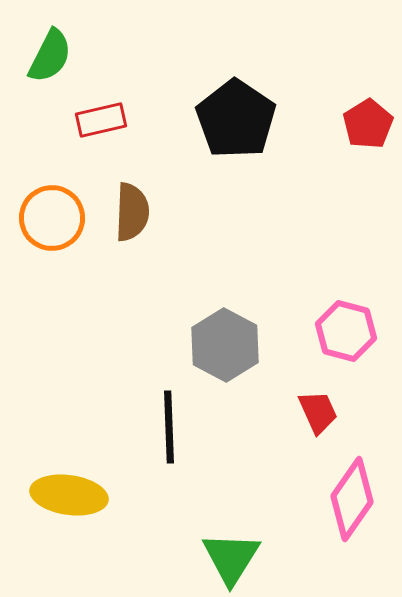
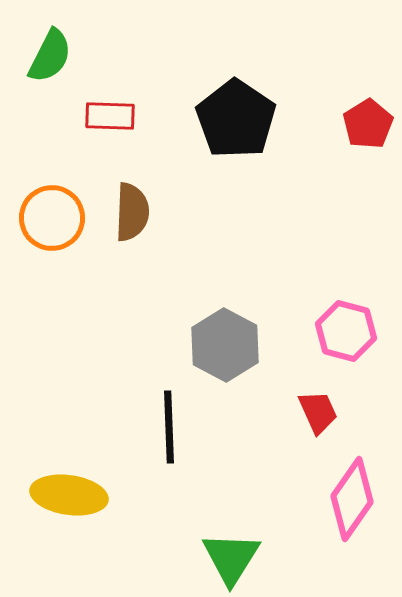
red rectangle: moved 9 px right, 4 px up; rotated 15 degrees clockwise
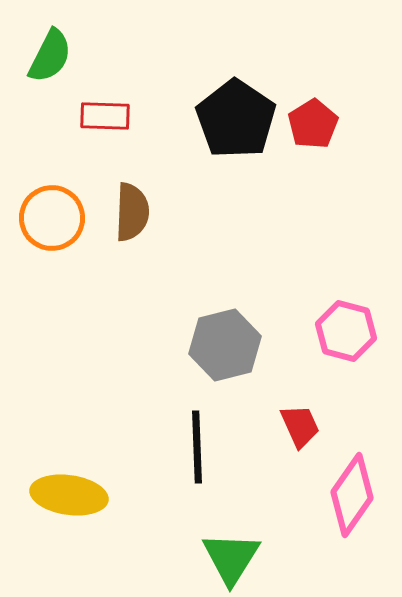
red rectangle: moved 5 px left
red pentagon: moved 55 px left
gray hexagon: rotated 18 degrees clockwise
red trapezoid: moved 18 px left, 14 px down
black line: moved 28 px right, 20 px down
pink diamond: moved 4 px up
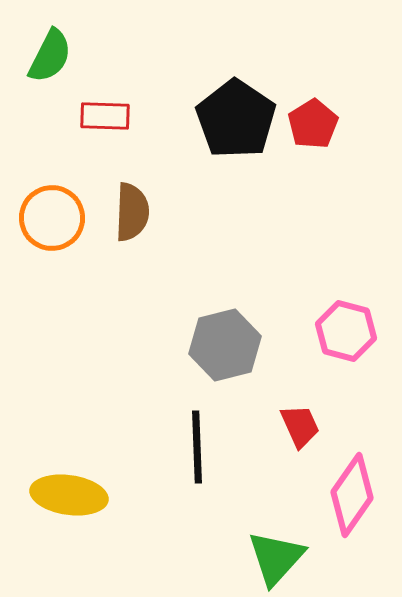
green triangle: moved 45 px right; rotated 10 degrees clockwise
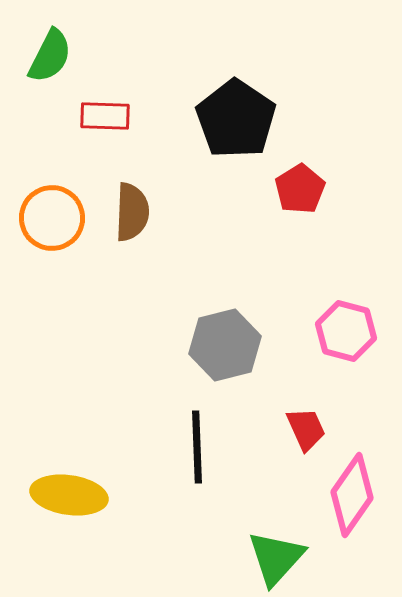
red pentagon: moved 13 px left, 65 px down
red trapezoid: moved 6 px right, 3 px down
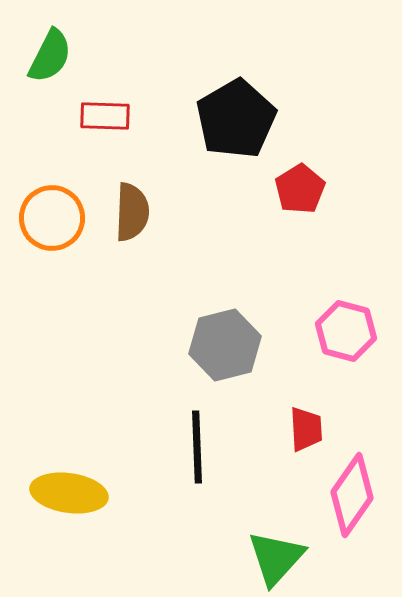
black pentagon: rotated 8 degrees clockwise
red trapezoid: rotated 21 degrees clockwise
yellow ellipse: moved 2 px up
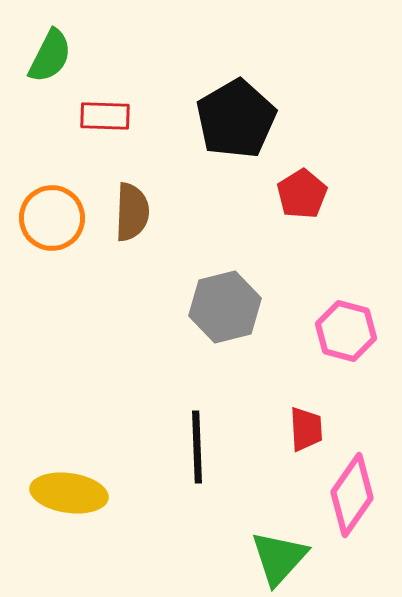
red pentagon: moved 2 px right, 5 px down
gray hexagon: moved 38 px up
green triangle: moved 3 px right
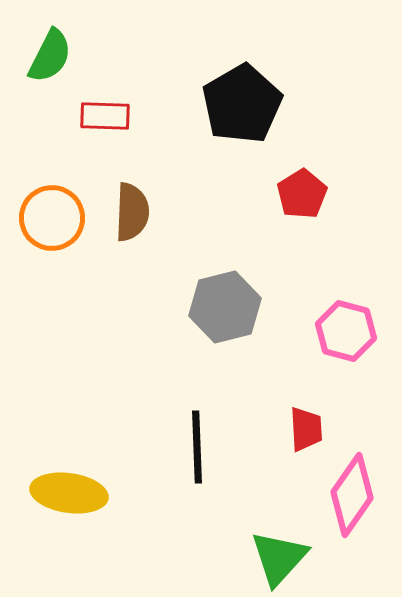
black pentagon: moved 6 px right, 15 px up
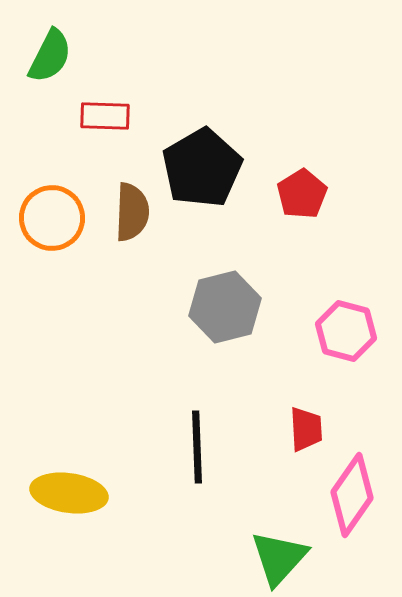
black pentagon: moved 40 px left, 64 px down
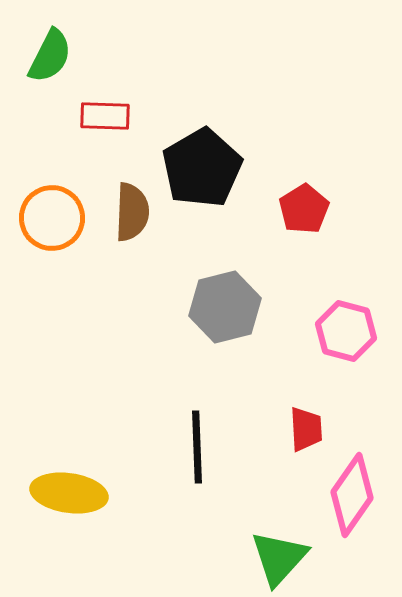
red pentagon: moved 2 px right, 15 px down
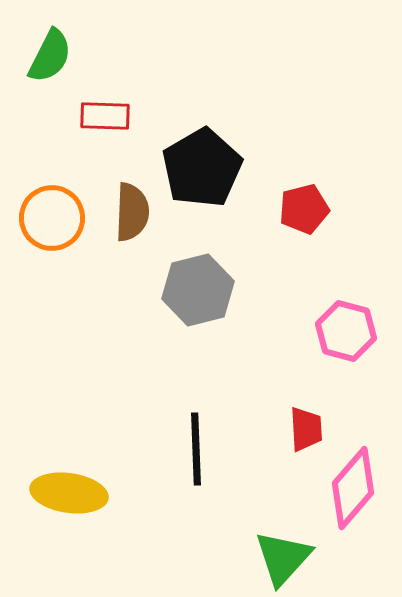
red pentagon: rotated 18 degrees clockwise
gray hexagon: moved 27 px left, 17 px up
black line: moved 1 px left, 2 px down
pink diamond: moved 1 px right, 7 px up; rotated 6 degrees clockwise
green triangle: moved 4 px right
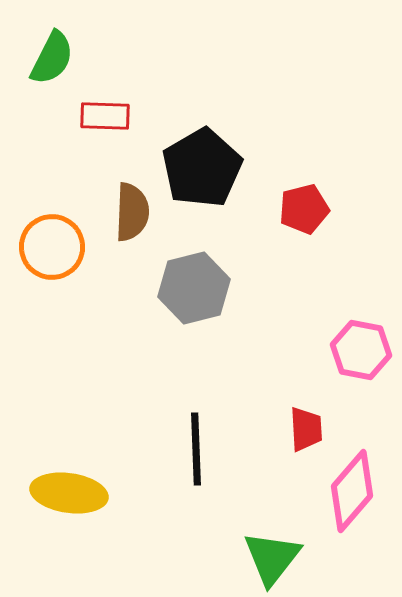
green semicircle: moved 2 px right, 2 px down
orange circle: moved 29 px down
gray hexagon: moved 4 px left, 2 px up
pink hexagon: moved 15 px right, 19 px down; rotated 4 degrees counterclockwise
pink diamond: moved 1 px left, 3 px down
green triangle: moved 11 px left; rotated 4 degrees counterclockwise
